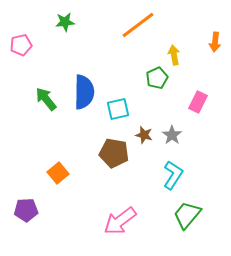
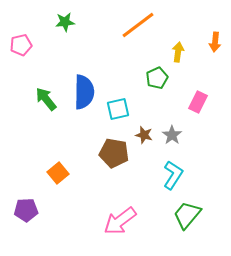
yellow arrow: moved 4 px right, 3 px up; rotated 18 degrees clockwise
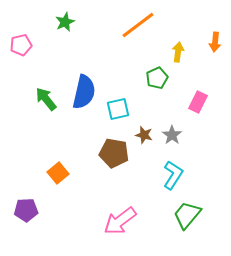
green star: rotated 18 degrees counterclockwise
blue semicircle: rotated 12 degrees clockwise
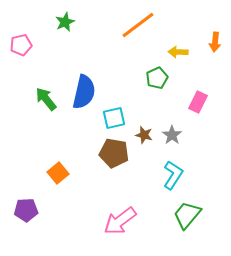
yellow arrow: rotated 96 degrees counterclockwise
cyan square: moved 4 px left, 9 px down
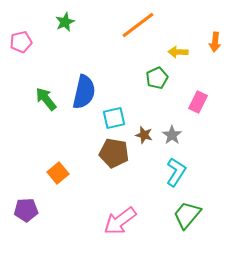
pink pentagon: moved 3 px up
cyan L-shape: moved 3 px right, 3 px up
